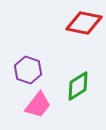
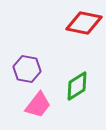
purple hexagon: moved 1 px left, 1 px up; rotated 8 degrees counterclockwise
green diamond: moved 1 px left
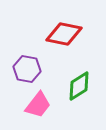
red diamond: moved 20 px left, 11 px down
green diamond: moved 2 px right
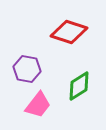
red diamond: moved 5 px right, 2 px up; rotated 6 degrees clockwise
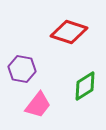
purple hexagon: moved 5 px left
green diamond: moved 6 px right
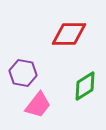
red diamond: moved 2 px down; rotated 18 degrees counterclockwise
purple hexagon: moved 1 px right, 4 px down
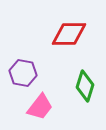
green diamond: rotated 40 degrees counterclockwise
pink trapezoid: moved 2 px right, 2 px down
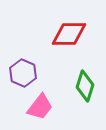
purple hexagon: rotated 12 degrees clockwise
